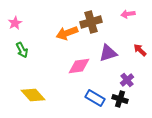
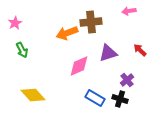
pink arrow: moved 1 px right, 3 px up
brown cross: rotated 10 degrees clockwise
pink diamond: rotated 15 degrees counterclockwise
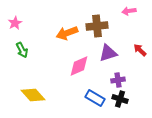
brown cross: moved 6 px right, 4 px down
purple cross: moved 9 px left; rotated 32 degrees clockwise
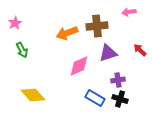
pink arrow: moved 1 px down
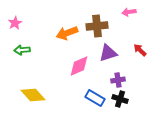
green arrow: rotated 112 degrees clockwise
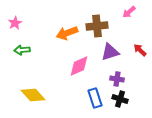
pink arrow: rotated 32 degrees counterclockwise
purple triangle: moved 2 px right, 1 px up
purple cross: moved 1 px left, 1 px up; rotated 16 degrees clockwise
blue rectangle: rotated 42 degrees clockwise
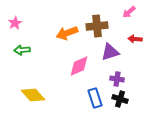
red arrow: moved 5 px left, 11 px up; rotated 40 degrees counterclockwise
